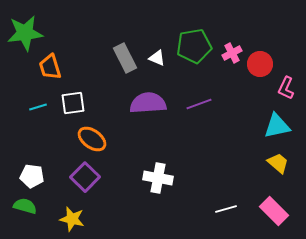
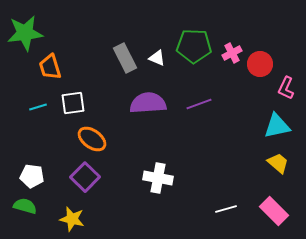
green pentagon: rotated 12 degrees clockwise
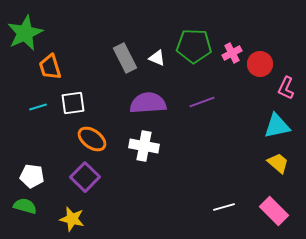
green star: rotated 18 degrees counterclockwise
purple line: moved 3 px right, 2 px up
white cross: moved 14 px left, 32 px up
white line: moved 2 px left, 2 px up
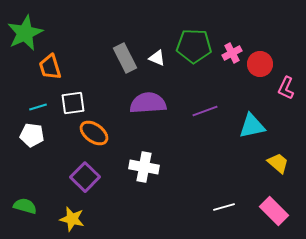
purple line: moved 3 px right, 9 px down
cyan triangle: moved 25 px left
orange ellipse: moved 2 px right, 6 px up
white cross: moved 21 px down
white pentagon: moved 41 px up
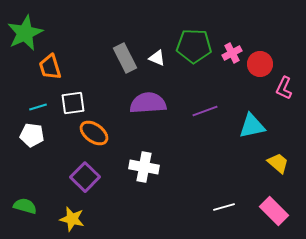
pink L-shape: moved 2 px left
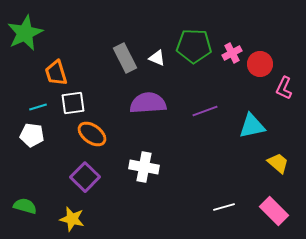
orange trapezoid: moved 6 px right, 6 px down
orange ellipse: moved 2 px left, 1 px down
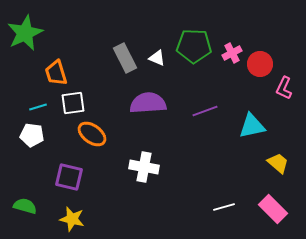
purple square: moved 16 px left; rotated 32 degrees counterclockwise
pink rectangle: moved 1 px left, 2 px up
